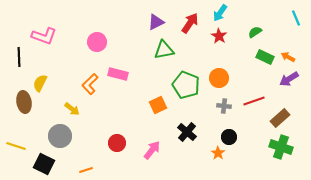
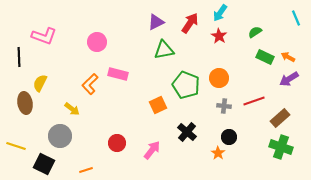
brown ellipse: moved 1 px right, 1 px down
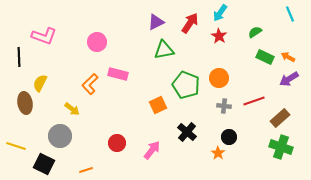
cyan line: moved 6 px left, 4 px up
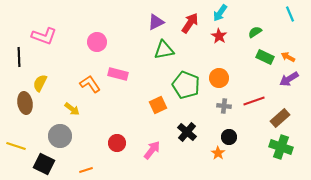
orange L-shape: rotated 100 degrees clockwise
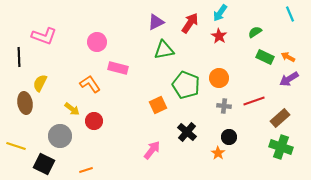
pink rectangle: moved 6 px up
red circle: moved 23 px left, 22 px up
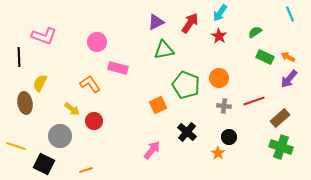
purple arrow: rotated 18 degrees counterclockwise
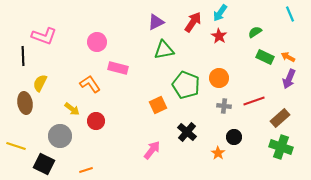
red arrow: moved 3 px right, 1 px up
black line: moved 4 px right, 1 px up
purple arrow: rotated 18 degrees counterclockwise
red circle: moved 2 px right
black circle: moved 5 px right
